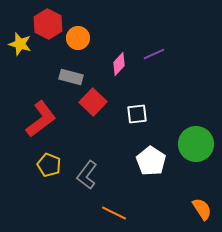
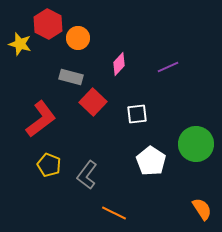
purple line: moved 14 px right, 13 px down
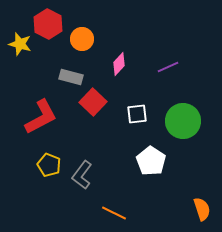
orange circle: moved 4 px right, 1 px down
red L-shape: moved 2 px up; rotated 9 degrees clockwise
green circle: moved 13 px left, 23 px up
gray L-shape: moved 5 px left
orange semicircle: rotated 15 degrees clockwise
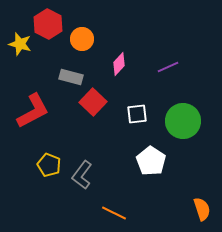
red L-shape: moved 8 px left, 6 px up
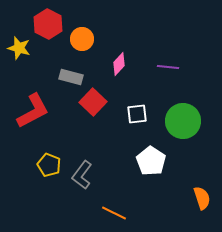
yellow star: moved 1 px left, 4 px down
purple line: rotated 30 degrees clockwise
orange semicircle: moved 11 px up
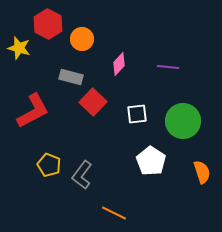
orange semicircle: moved 26 px up
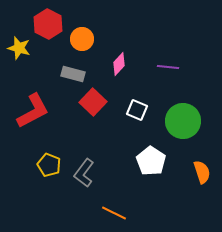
gray rectangle: moved 2 px right, 3 px up
white square: moved 4 px up; rotated 30 degrees clockwise
gray L-shape: moved 2 px right, 2 px up
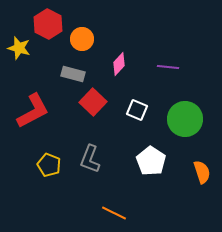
green circle: moved 2 px right, 2 px up
gray L-shape: moved 6 px right, 14 px up; rotated 16 degrees counterclockwise
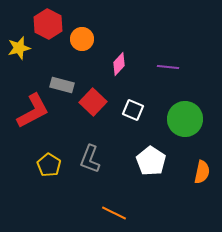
yellow star: rotated 30 degrees counterclockwise
gray rectangle: moved 11 px left, 11 px down
white square: moved 4 px left
yellow pentagon: rotated 10 degrees clockwise
orange semicircle: rotated 30 degrees clockwise
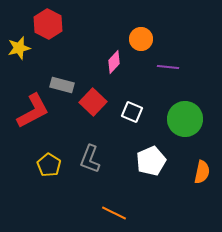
orange circle: moved 59 px right
pink diamond: moved 5 px left, 2 px up
white square: moved 1 px left, 2 px down
white pentagon: rotated 16 degrees clockwise
